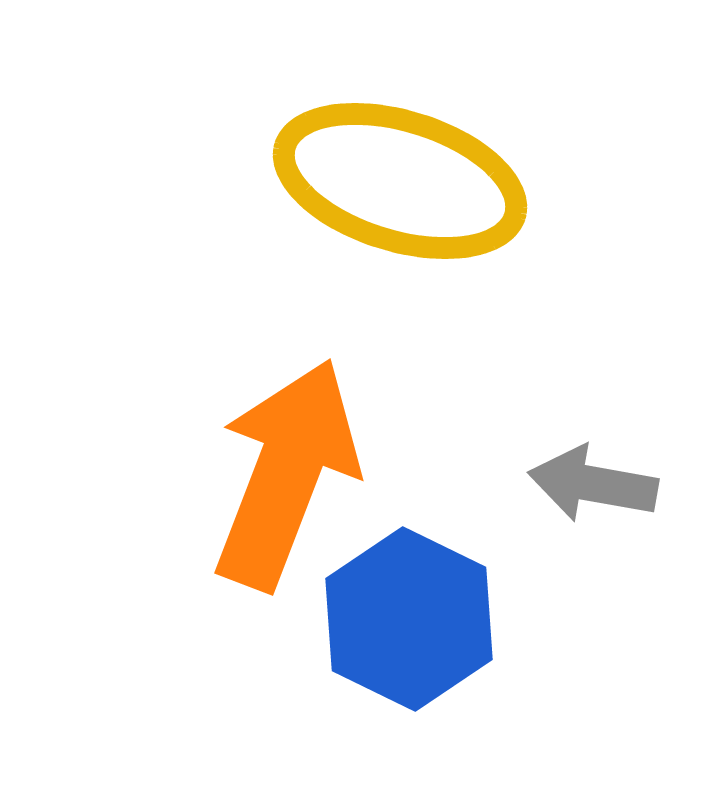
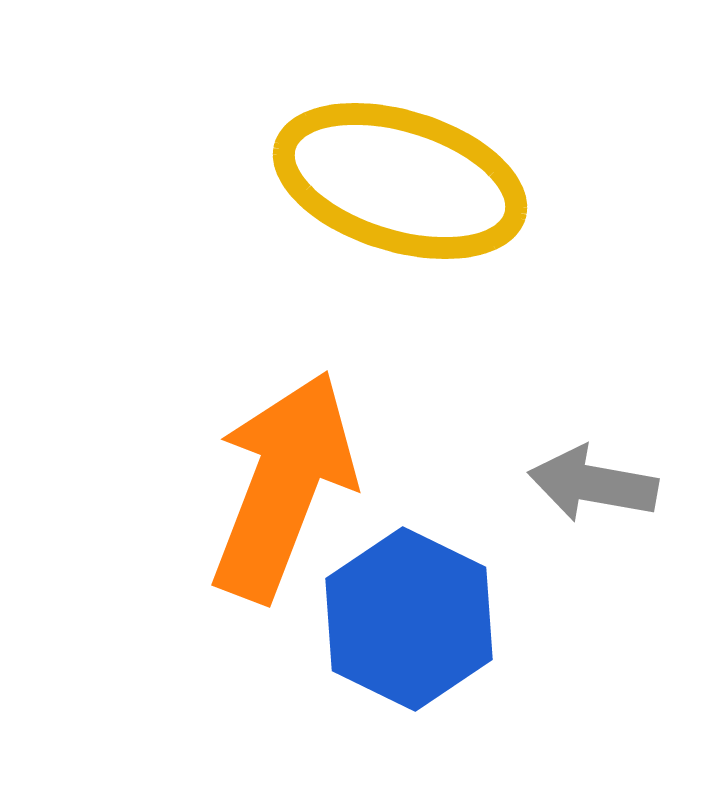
orange arrow: moved 3 px left, 12 px down
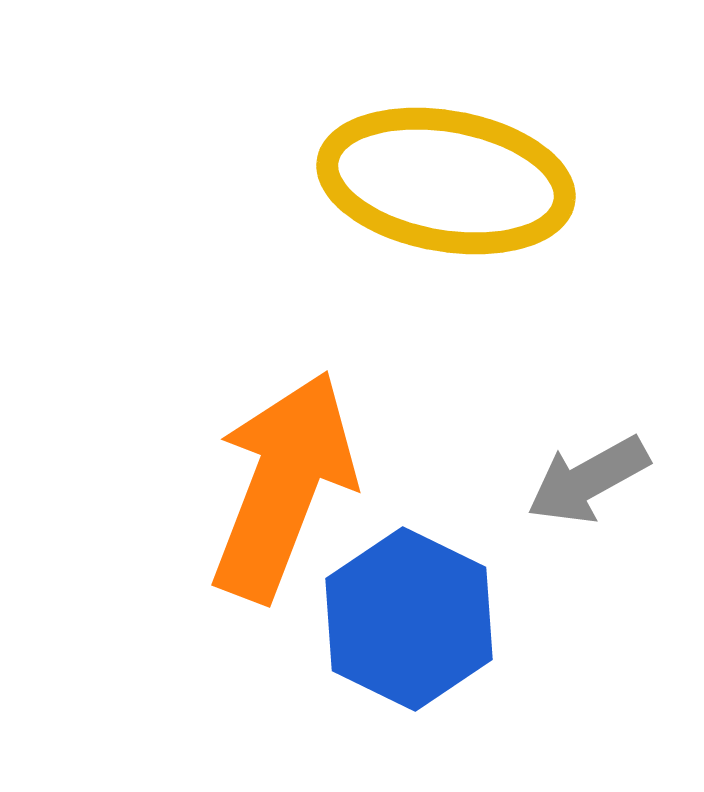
yellow ellipse: moved 46 px right; rotated 7 degrees counterclockwise
gray arrow: moved 5 px left, 4 px up; rotated 39 degrees counterclockwise
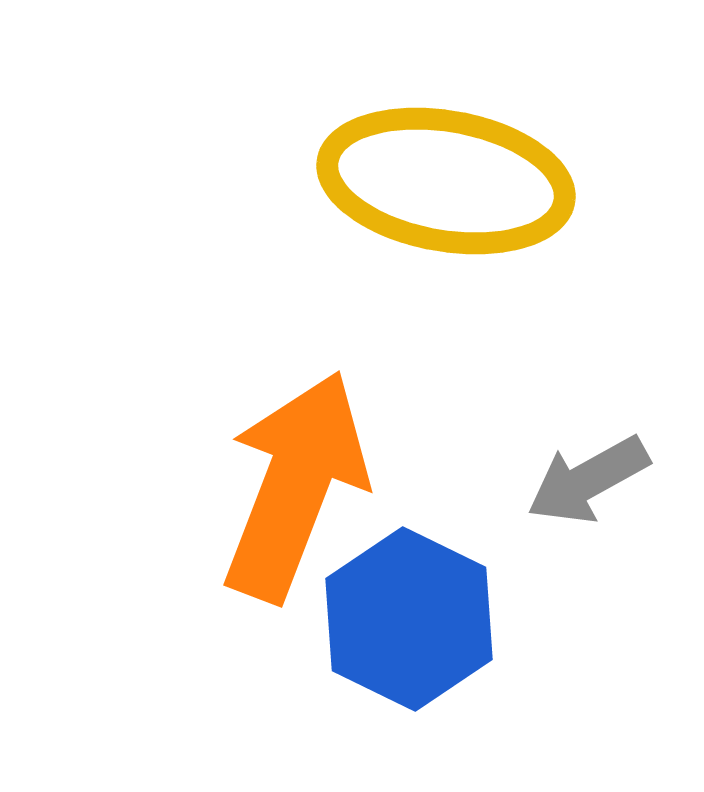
orange arrow: moved 12 px right
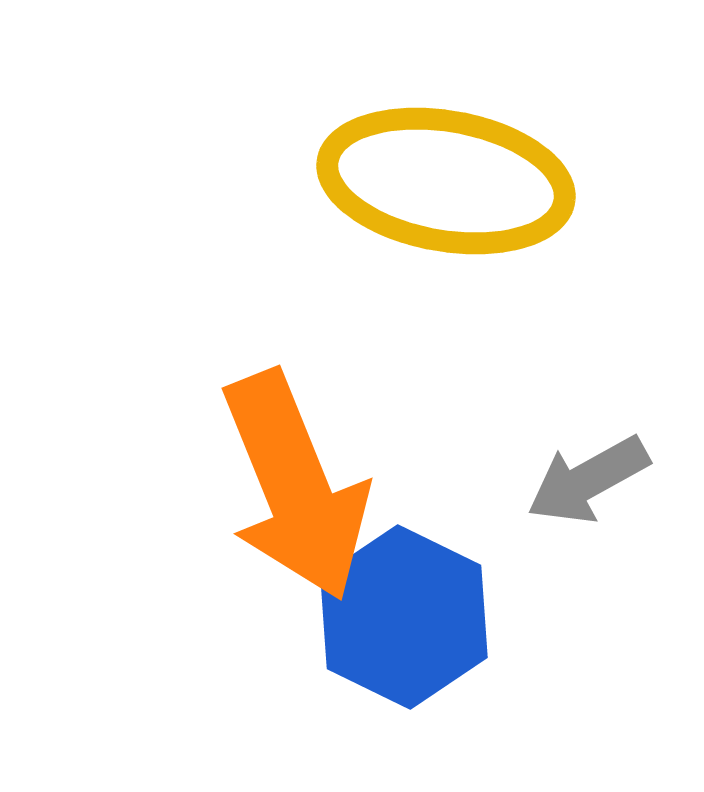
orange arrow: rotated 137 degrees clockwise
blue hexagon: moved 5 px left, 2 px up
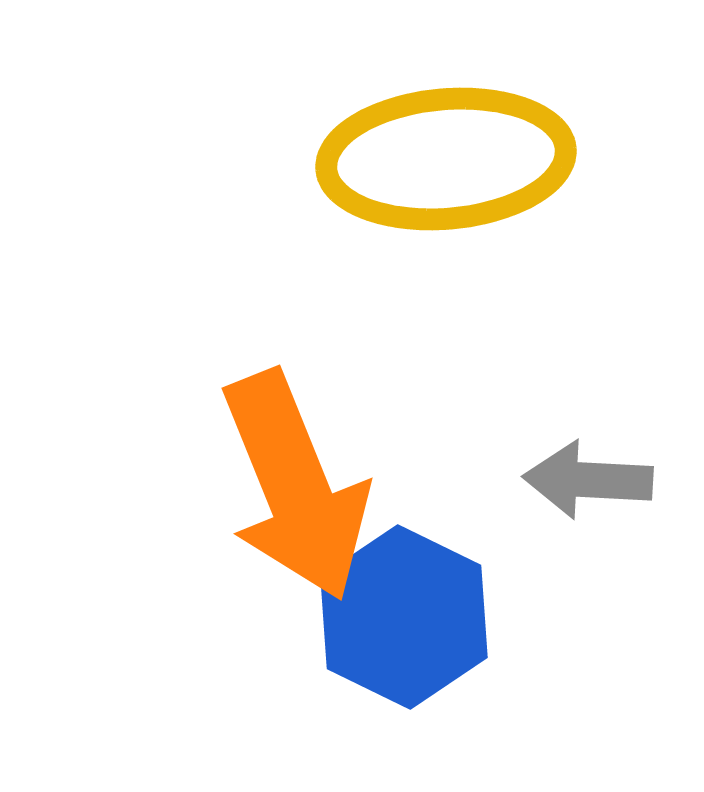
yellow ellipse: moved 22 px up; rotated 15 degrees counterclockwise
gray arrow: rotated 32 degrees clockwise
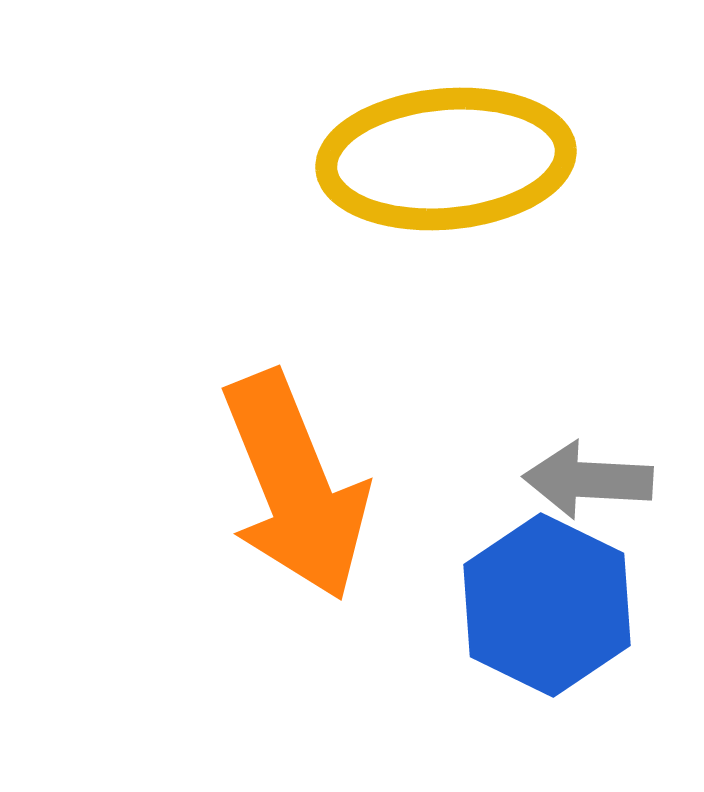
blue hexagon: moved 143 px right, 12 px up
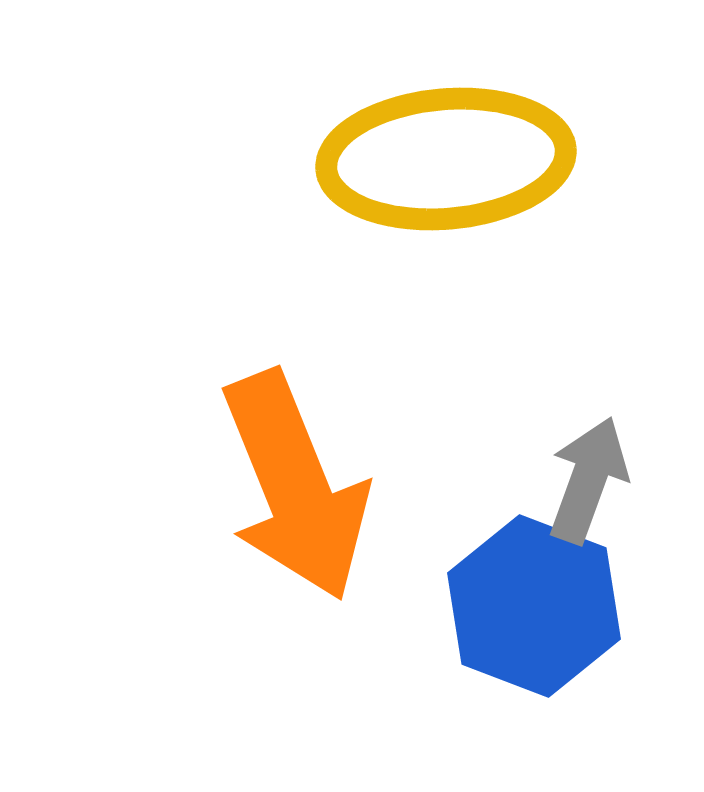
gray arrow: rotated 107 degrees clockwise
blue hexagon: moved 13 px left, 1 px down; rotated 5 degrees counterclockwise
